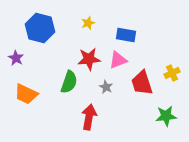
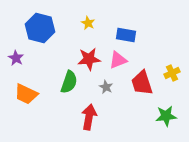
yellow star: rotated 24 degrees counterclockwise
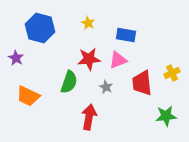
red trapezoid: rotated 12 degrees clockwise
orange trapezoid: moved 2 px right, 2 px down
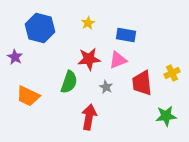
yellow star: rotated 16 degrees clockwise
purple star: moved 1 px left, 1 px up
